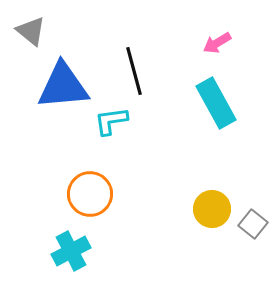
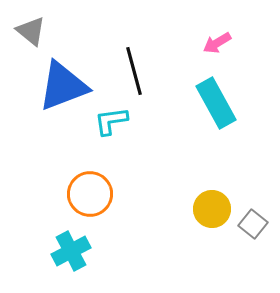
blue triangle: rotated 16 degrees counterclockwise
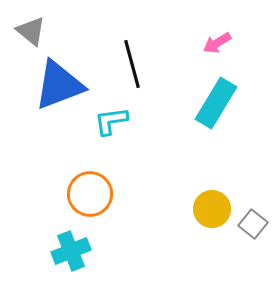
black line: moved 2 px left, 7 px up
blue triangle: moved 4 px left, 1 px up
cyan rectangle: rotated 60 degrees clockwise
cyan cross: rotated 6 degrees clockwise
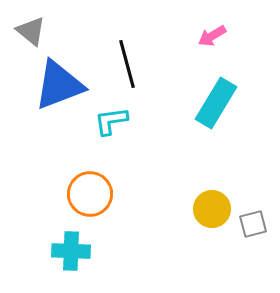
pink arrow: moved 5 px left, 7 px up
black line: moved 5 px left
gray square: rotated 36 degrees clockwise
cyan cross: rotated 24 degrees clockwise
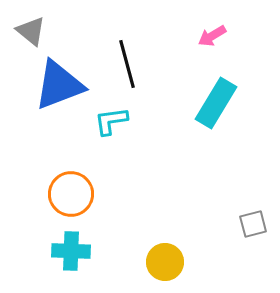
orange circle: moved 19 px left
yellow circle: moved 47 px left, 53 px down
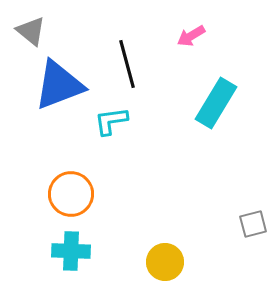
pink arrow: moved 21 px left
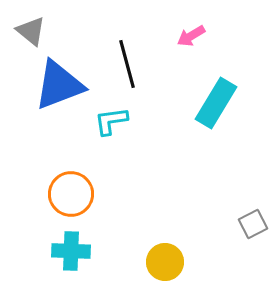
gray square: rotated 12 degrees counterclockwise
